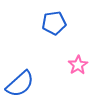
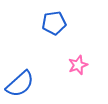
pink star: rotated 12 degrees clockwise
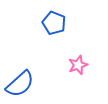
blue pentagon: rotated 30 degrees clockwise
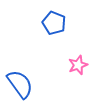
blue semicircle: rotated 84 degrees counterclockwise
